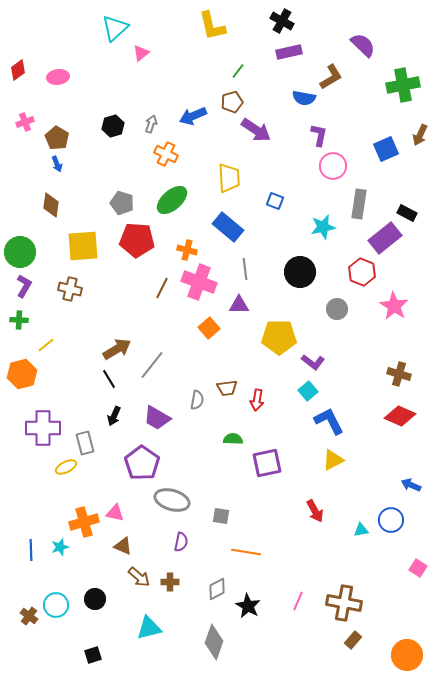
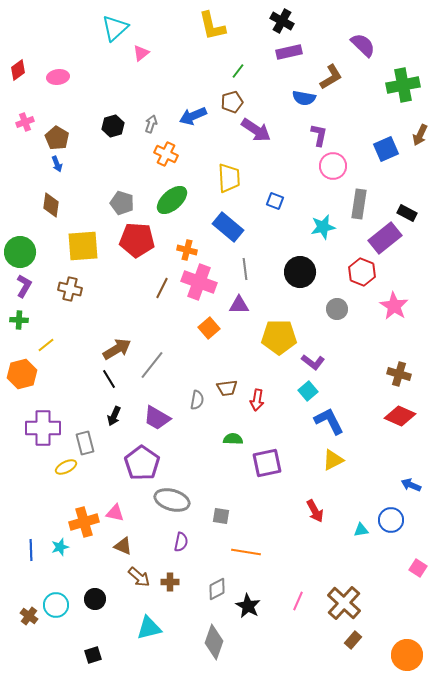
brown cross at (344, 603): rotated 32 degrees clockwise
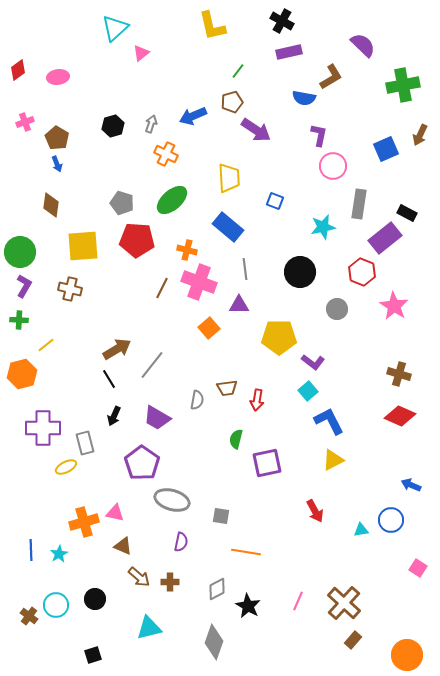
green semicircle at (233, 439): moved 3 px right; rotated 78 degrees counterclockwise
cyan star at (60, 547): moved 1 px left, 7 px down; rotated 12 degrees counterclockwise
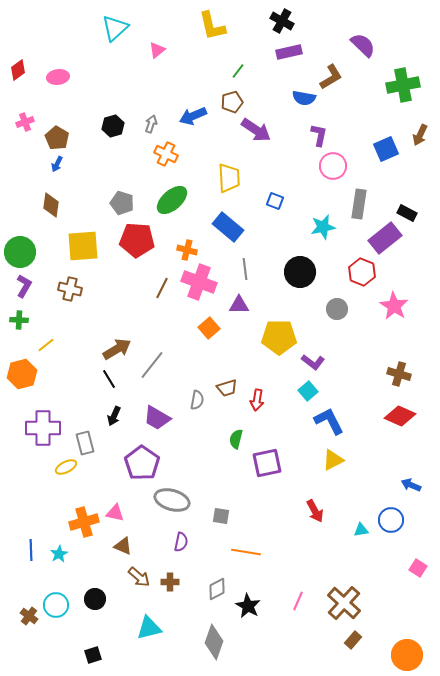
pink triangle at (141, 53): moved 16 px right, 3 px up
blue arrow at (57, 164): rotated 49 degrees clockwise
brown trapezoid at (227, 388): rotated 10 degrees counterclockwise
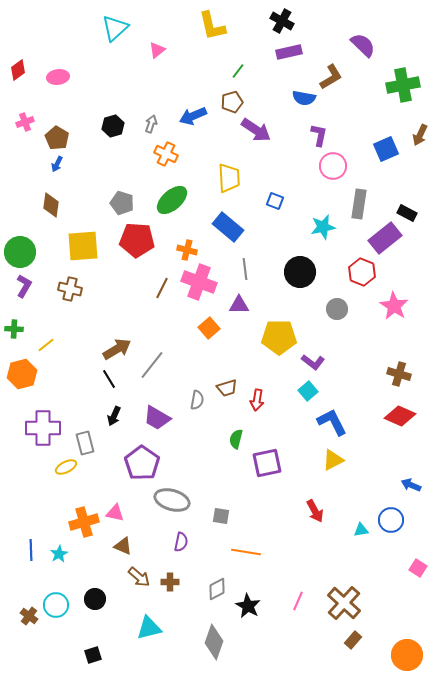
green cross at (19, 320): moved 5 px left, 9 px down
blue L-shape at (329, 421): moved 3 px right, 1 px down
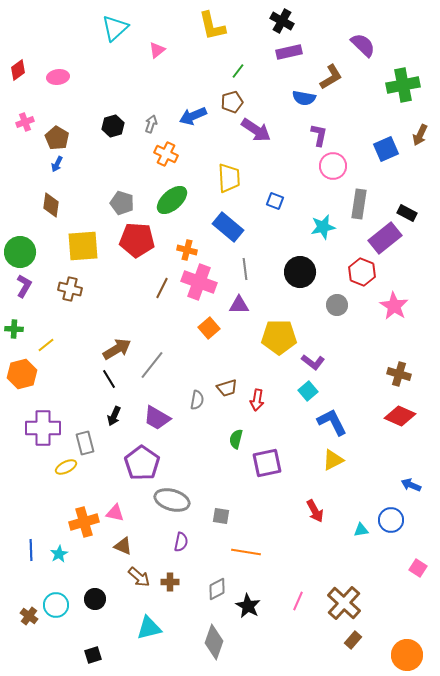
gray circle at (337, 309): moved 4 px up
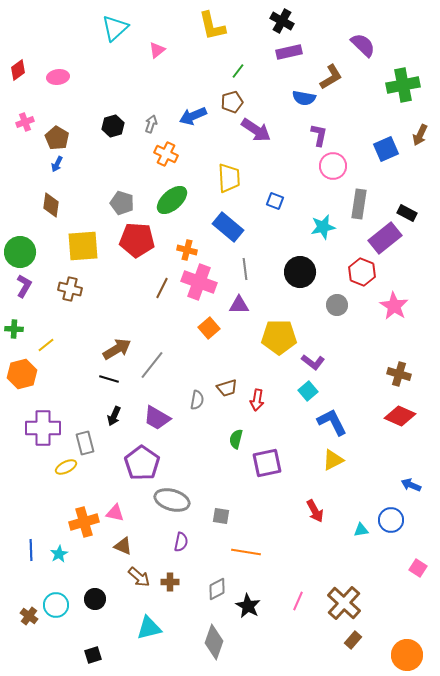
black line at (109, 379): rotated 42 degrees counterclockwise
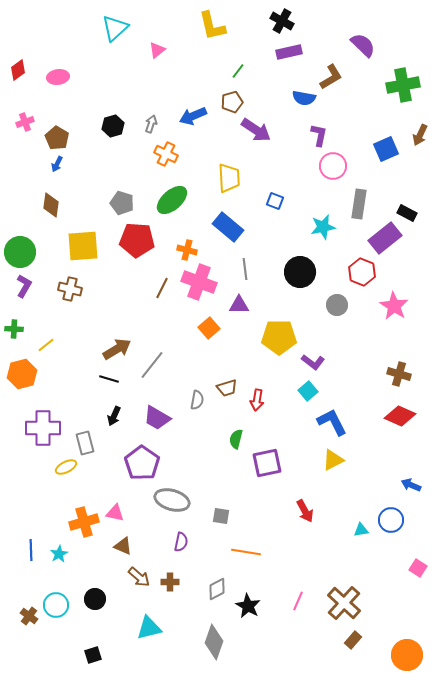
red arrow at (315, 511): moved 10 px left
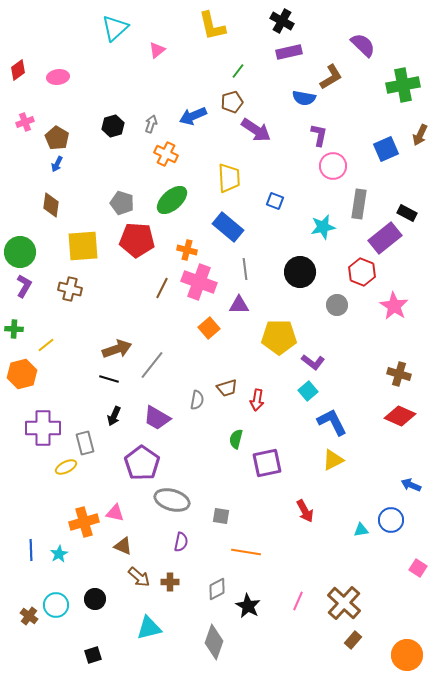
brown arrow at (117, 349): rotated 12 degrees clockwise
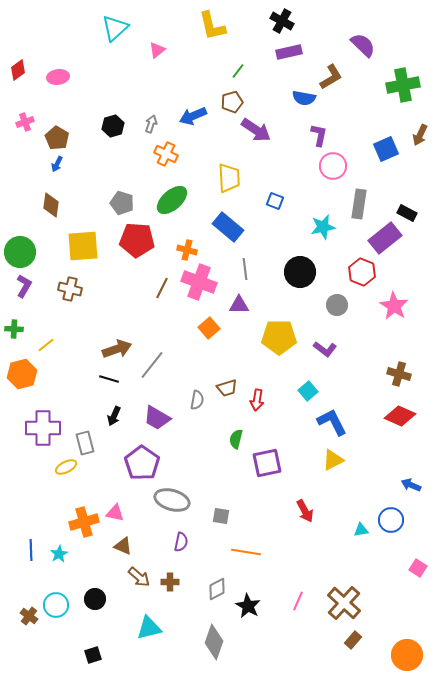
purple L-shape at (313, 362): moved 12 px right, 13 px up
